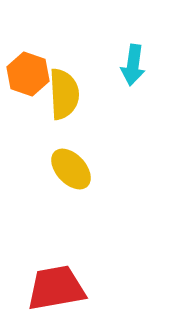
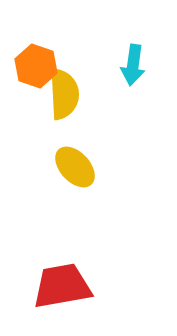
orange hexagon: moved 8 px right, 8 px up
yellow ellipse: moved 4 px right, 2 px up
red trapezoid: moved 6 px right, 2 px up
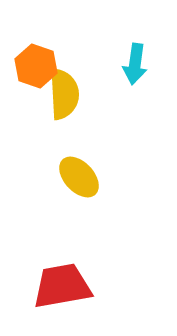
cyan arrow: moved 2 px right, 1 px up
yellow ellipse: moved 4 px right, 10 px down
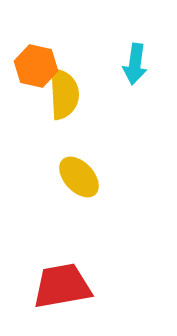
orange hexagon: rotated 6 degrees counterclockwise
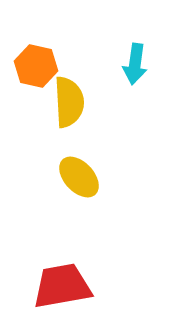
yellow semicircle: moved 5 px right, 8 px down
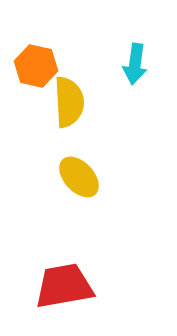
red trapezoid: moved 2 px right
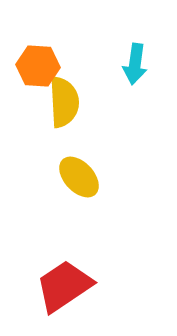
orange hexagon: moved 2 px right; rotated 9 degrees counterclockwise
yellow semicircle: moved 5 px left
red trapezoid: rotated 24 degrees counterclockwise
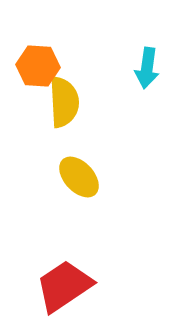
cyan arrow: moved 12 px right, 4 px down
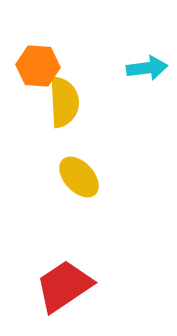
cyan arrow: rotated 105 degrees counterclockwise
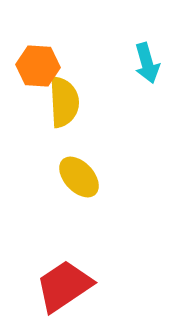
cyan arrow: moved 5 px up; rotated 81 degrees clockwise
